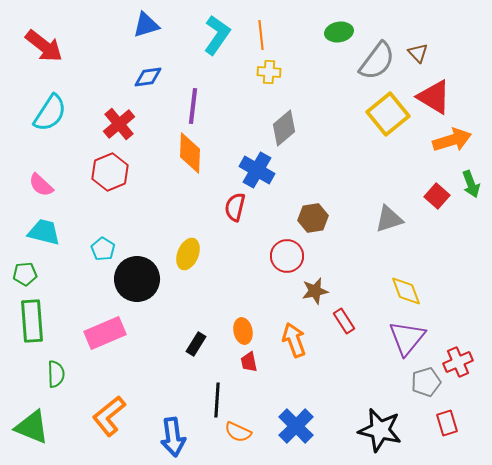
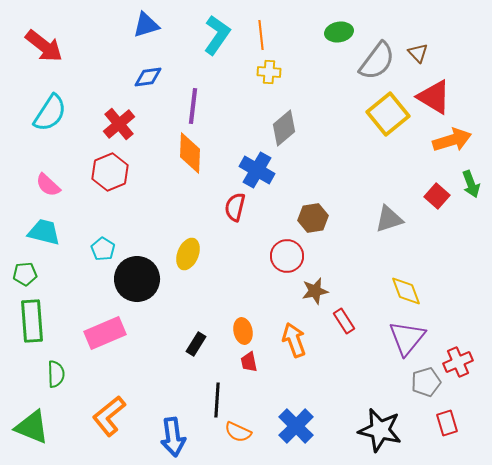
pink semicircle at (41, 185): moved 7 px right
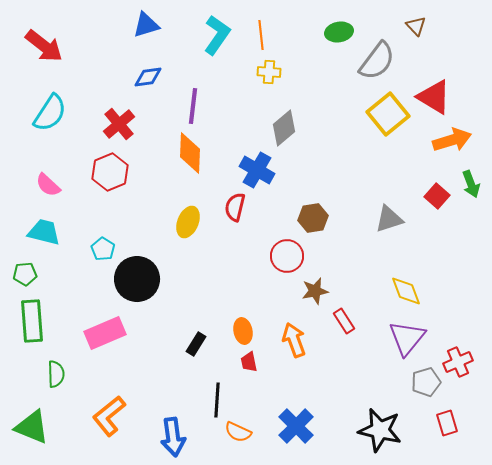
brown triangle at (418, 53): moved 2 px left, 27 px up
yellow ellipse at (188, 254): moved 32 px up
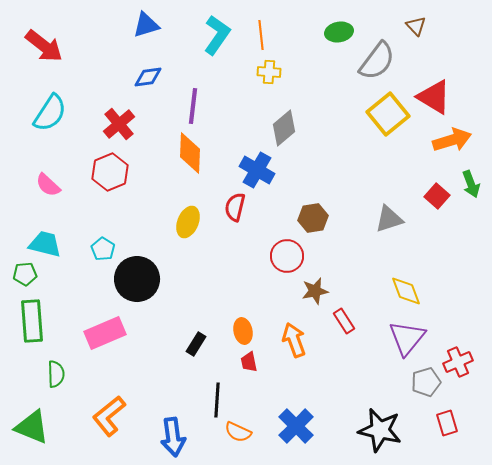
cyan trapezoid at (44, 232): moved 1 px right, 12 px down
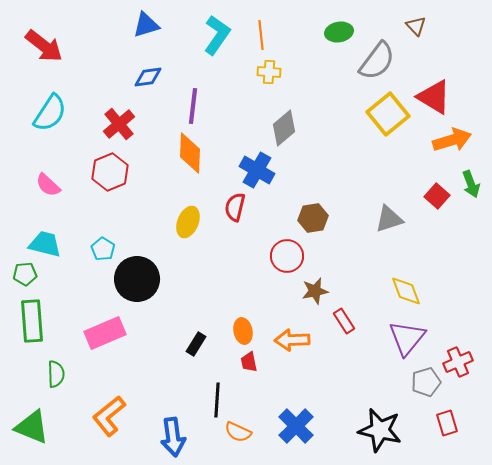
orange arrow at (294, 340): moved 2 px left; rotated 72 degrees counterclockwise
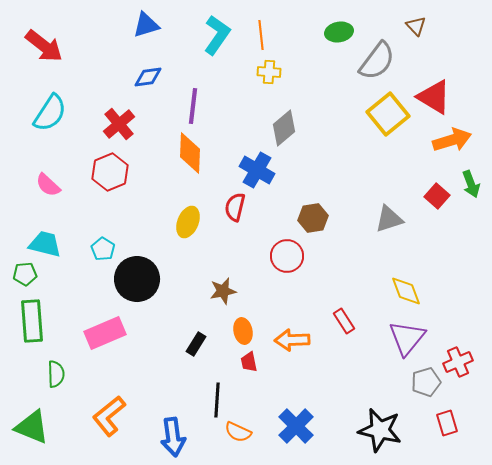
brown star at (315, 291): moved 92 px left
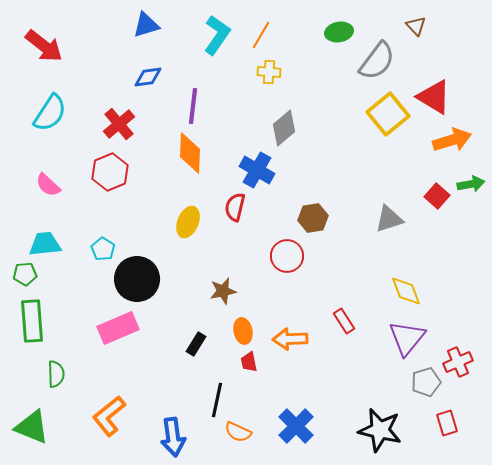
orange line at (261, 35): rotated 36 degrees clockwise
green arrow at (471, 184): rotated 80 degrees counterclockwise
cyan trapezoid at (45, 244): rotated 20 degrees counterclockwise
pink rectangle at (105, 333): moved 13 px right, 5 px up
orange arrow at (292, 340): moved 2 px left, 1 px up
black line at (217, 400): rotated 8 degrees clockwise
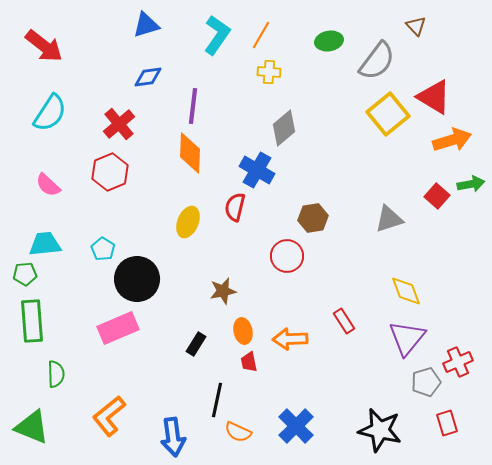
green ellipse at (339, 32): moved 10 px left, 9 px down
